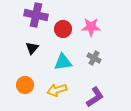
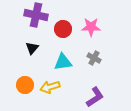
yellow arrow: moved 7 px left, 3 px up
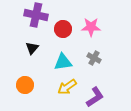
yellow arrow: moved 17 px right; rotated 18 degrees counterclockwise
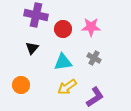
orange circle: moved 4 px left
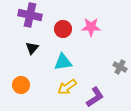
purple cross: moved 6 px left
gray cross: moved 26 px right, 9 px down
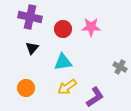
purple cross: moved 2 px down
orange circle: moved 5 px right, 3 px down
